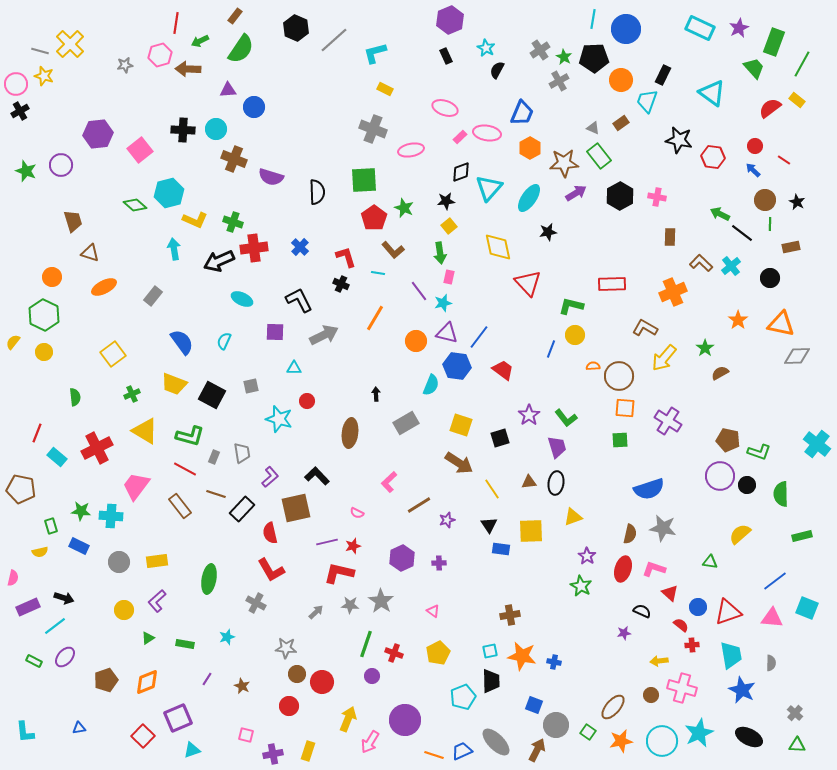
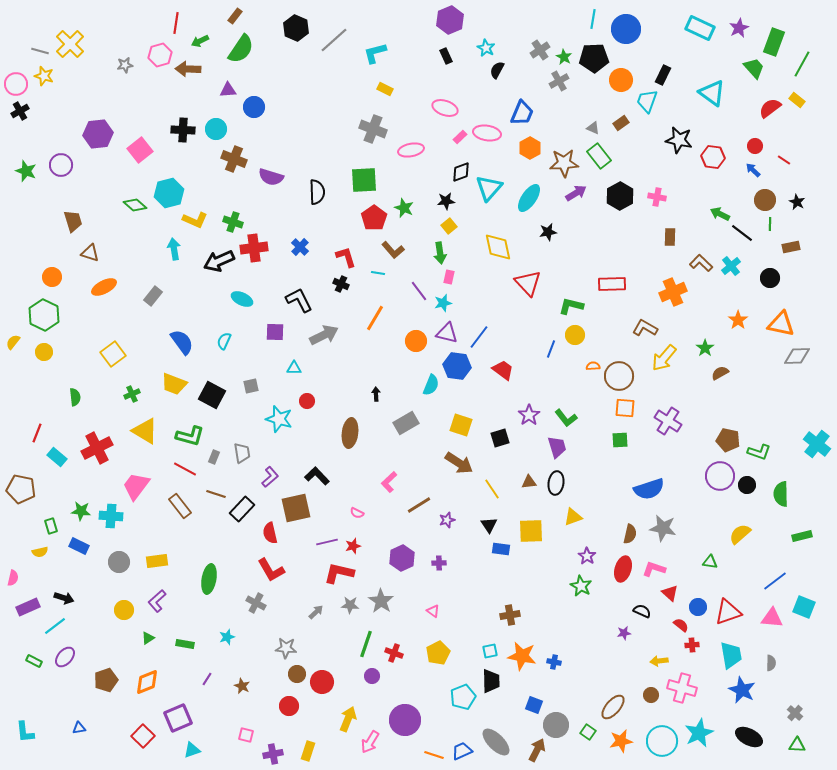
cyan square at (807, 608): moved 3 px left, 1 px up
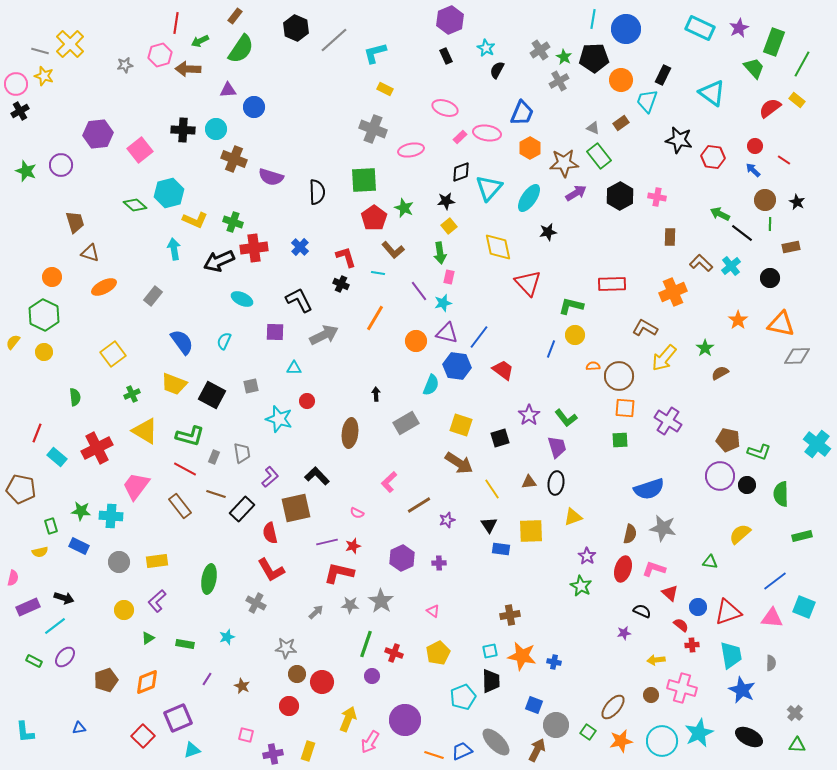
brown trapezoid at (73, 221): moved 2 px right, 1 px down
yellow arrow at (659, 661): moved 3 px left, 1 px up
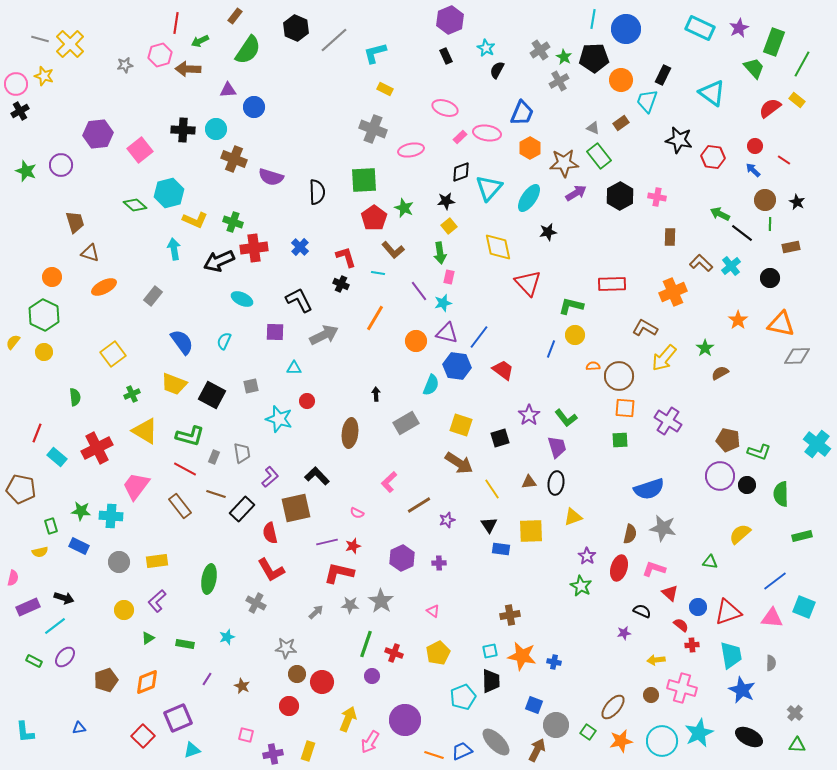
green semicircle at (241, 49): moved 7 px right, 1 px down
gray line at (40, 51): moved 12 px up
red ellipse at (623, 569): moved 4 px left, 1 px up
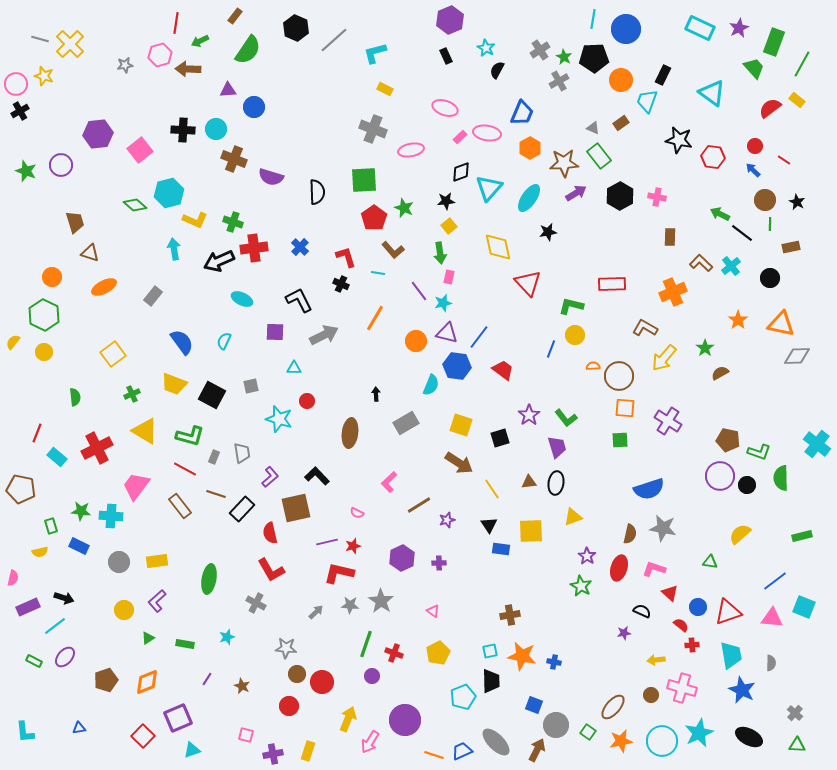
green semicircle at (781, 494): moved 16 px up
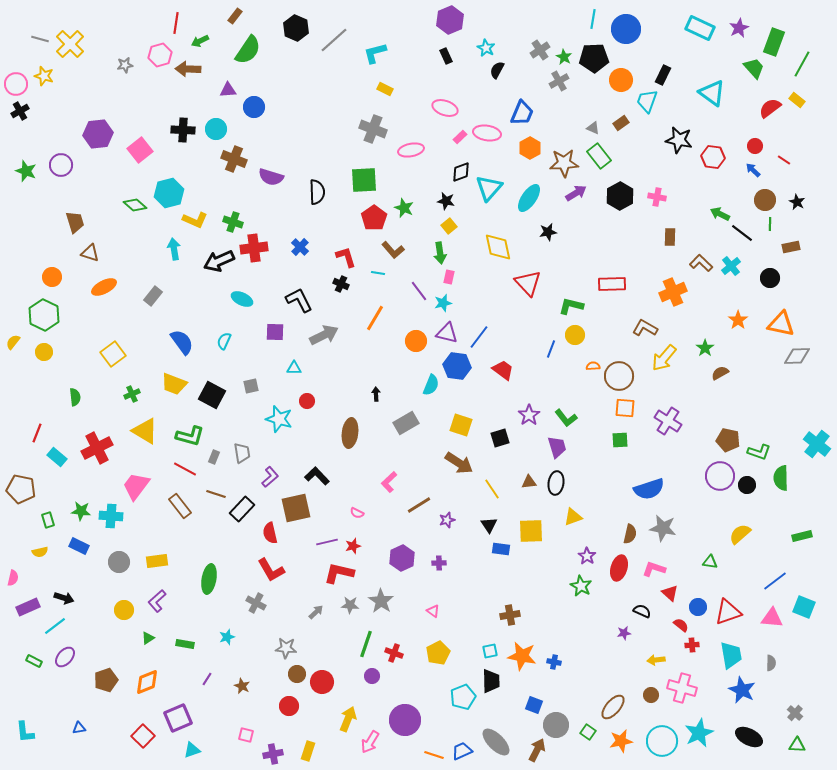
black star at (446, 201): rotated 18 degrees clockwise
green rectangle at (51, 526): moved 3 px left, 6 px up
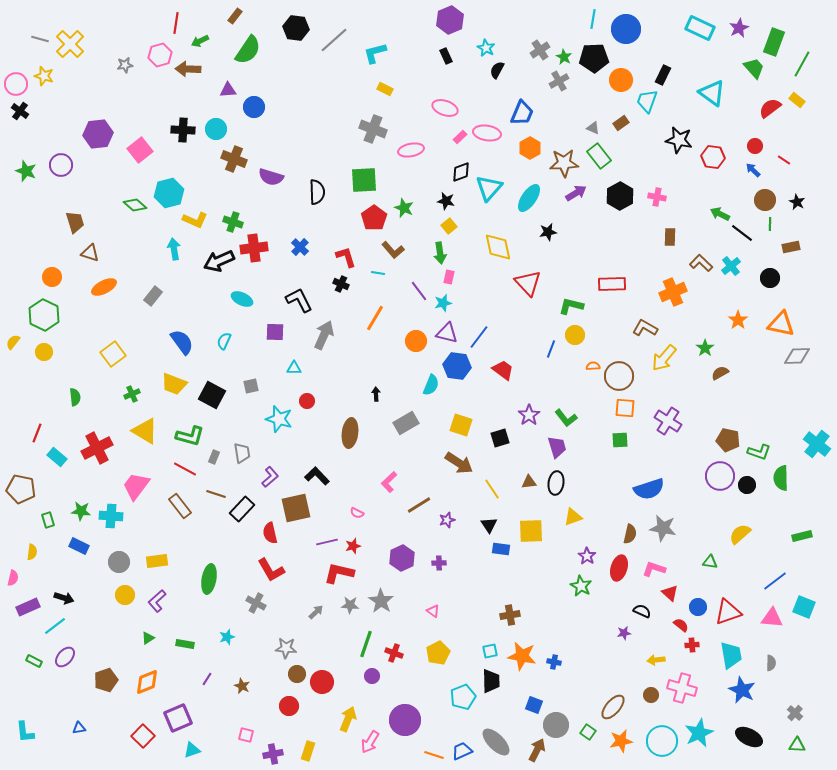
black hexagon at (296, 28): rotated 15 degrees counterclockwise
black cross at (20, 111): rotated 24 degrees counterclockwise
gray arrow at (324, 335): rotated 40 degrees counterclockwise
yellow semicircle at (40, 552): moved 8 px left; rotated 70 degrees counterclockwise
yellow circle at (124, 610): moved 1 px right, 15 px up
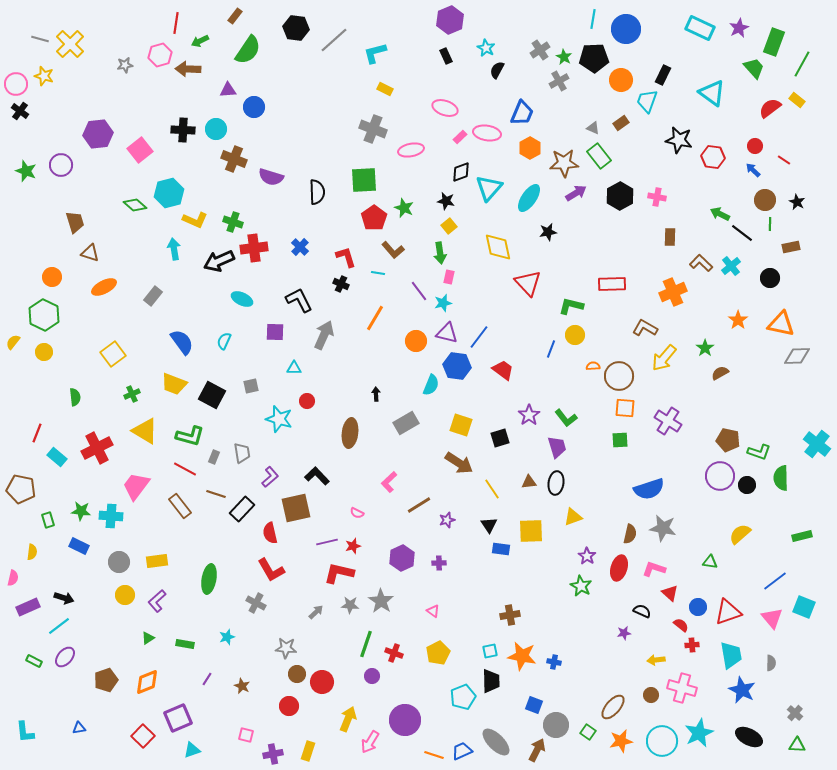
pink triangle at (772, 618): rotated 45 degrees clockwise
cyan line at (55, 626): moved 4 px right
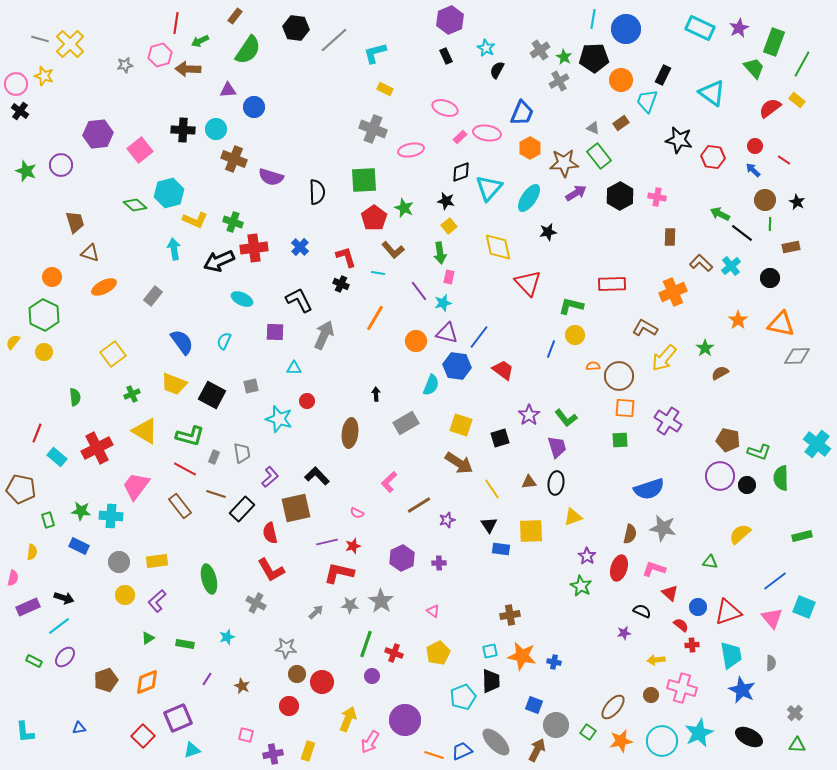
green ellipse at (209, 579): rotated 24 degrees counterclockwise
